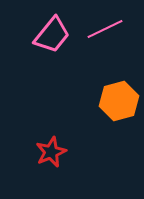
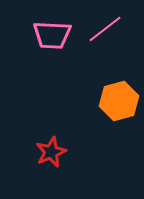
pink line: rotated 12 degrees counterclockwise
pink trapezoid: rotated 54 degrees clockwise
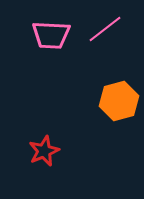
pink trapezoid: moved 1 px left
red star: moved 7 px left, 1 px up
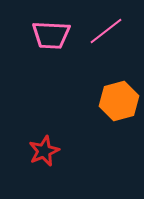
pink line: moved 1 px right, 2 px down
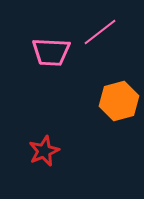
pink line: moved 6 px left, 1 px down
pink trapezoid: moved 17 px down
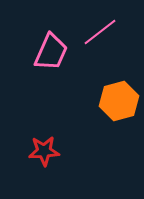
pink trapezoid: rotated 69 degrees counterclockwise
red star: rotated 20 degrees clockwise
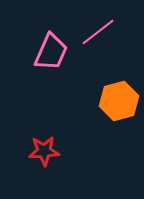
pink line: moved 2 px left
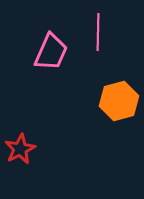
pink line: rotated 51 degrees counterclockwise
red star: moved 24 px left, 2 px up; rotated 24 degrees counterclockwise
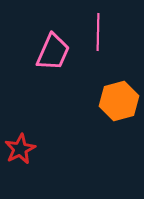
pink trapezoid: moved 2 px right
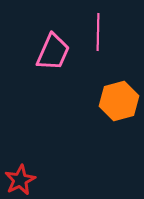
red star: moved 31 px down
